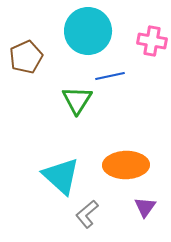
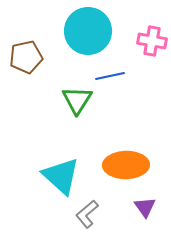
brown pentagon: rotated 12 degrees clockwise
purple triangle: rotated 10 degrees counterclockwise
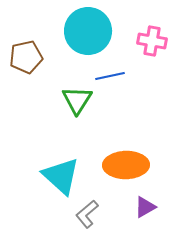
purple triangle: rotated 35 degrees clockwise
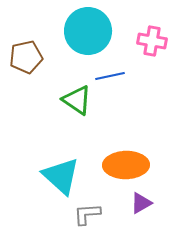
green triangle: rotated 28 degrees counterclockwise
purple triangle: moved 4 px left, 4 px up
gray L-shape: rotated 36 degrees clockwise
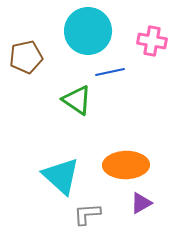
blue line: moved 4 px up
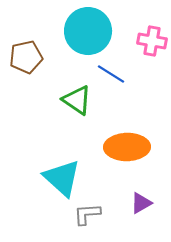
blue line: moved 1 px right, 2 px down; rotated 44 degrees clockwise
orange ellipse: moved 1 px right, 18 px up
cyan triangle: moved 1 px right, 2 px down
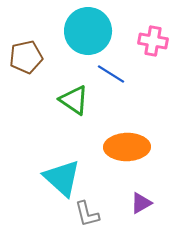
pink cross: moved 1 px right
green triangle: moved 3 px left
gray L-shape: rotated 100 degrees counterclockwise
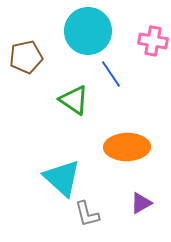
blue line: rotated 24 degrees clockwise
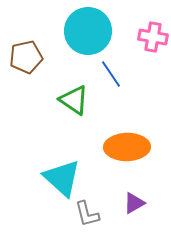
pink cross: moved 4 px up
purple triangle: moved 7 px left
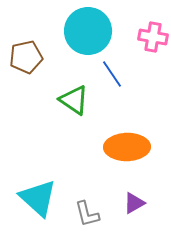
blue line: moved 1 px right
cyan triangle: moved 24 px left, 20 px down
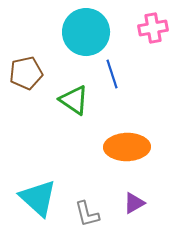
cyan circle: moved 2 px left, 1 px down
pink cross: moved 9 px up; rotated 20 degrees counterclockwise
brown pentagon: moved 16 px down
blue line: rotated 16 degrees clockwise
